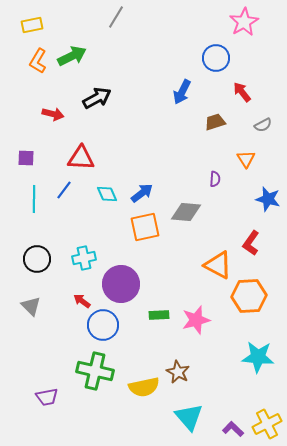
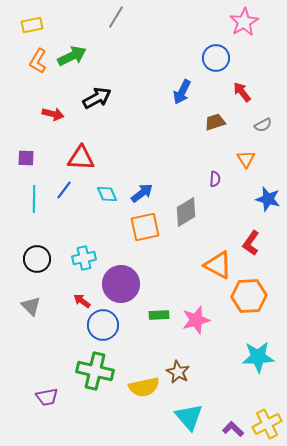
gray diamond at (186, 212): rotated 36 degrees counterclockwise
cyan star at (258, 357): rotated 8 degrees counterclockwise
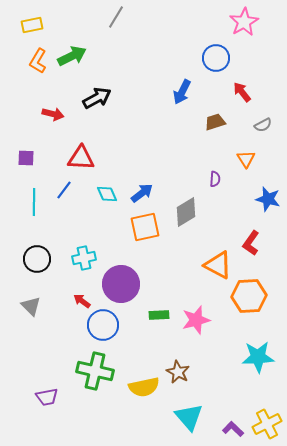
cyan line at (34, 199): moved 3 px down
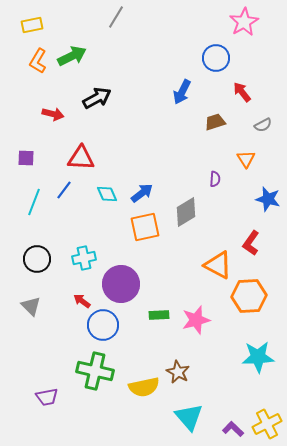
cyan line at (34, 202): rotated 20 degrees clockwise
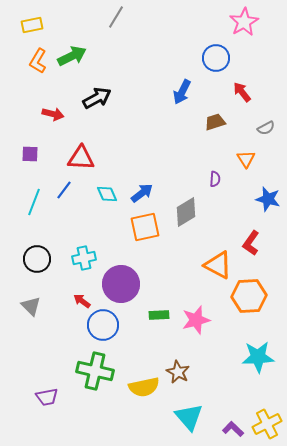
gray semicircle at (263, 125): moved 3 px right, 3 px down
purple square at (26, 158): moved 4 px right, 4 px up
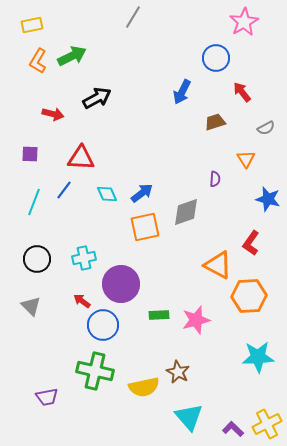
gray line at (116, 17): moved 17 px right
gray diamond at (186, 212): rotated 12 degrees clockwise
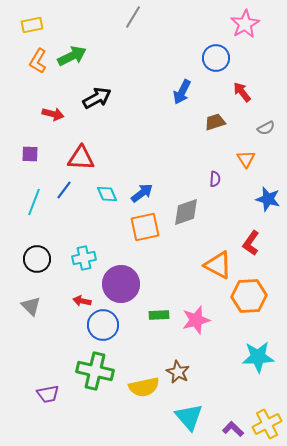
pink star at (244, 22): moved 1 px right, 2 px down
red arrow at (82, 301): rotated 24 degrees counterclockwise
purple trapezoid at (47, 397): moved 1 px right, 3 px up
